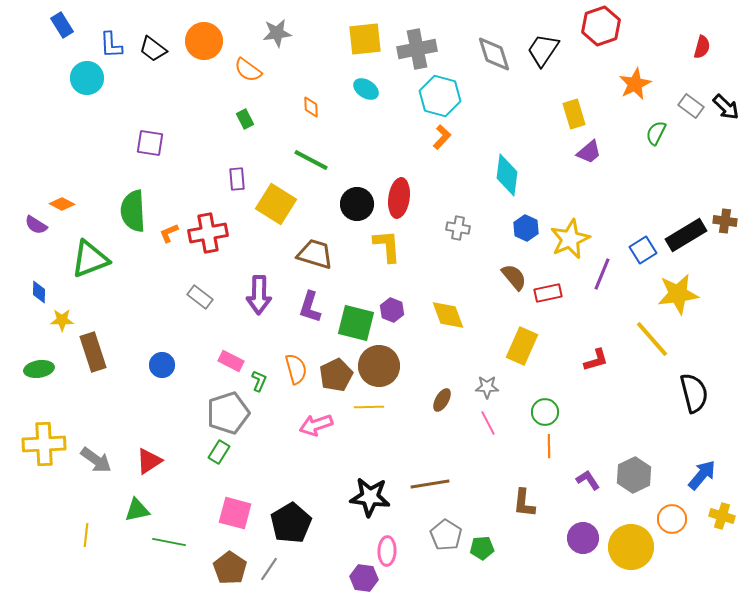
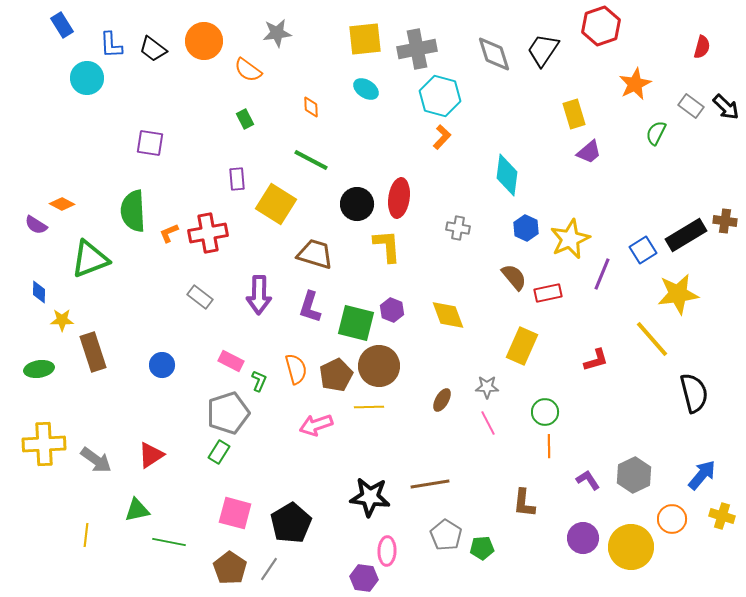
red triangle at (149, 461): moved 2 px right, 6 px up
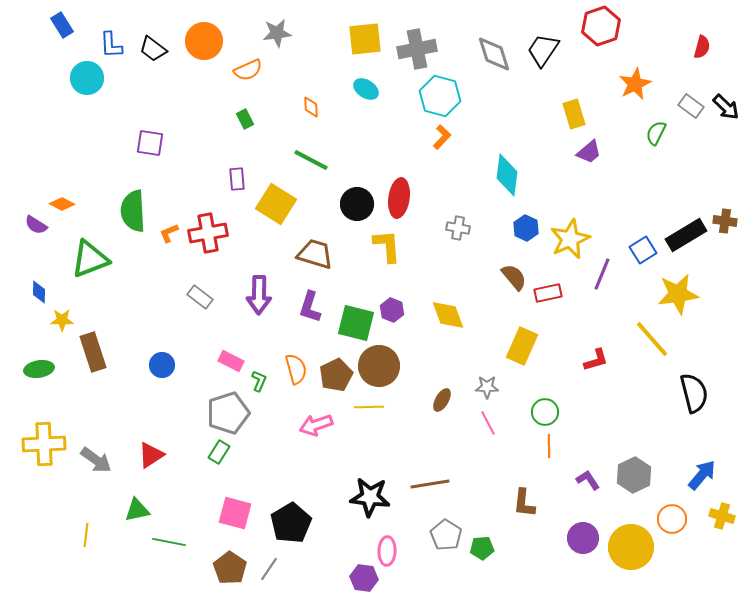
orange semicircle at (248, 70): rotated 60 degrees counterclockwise
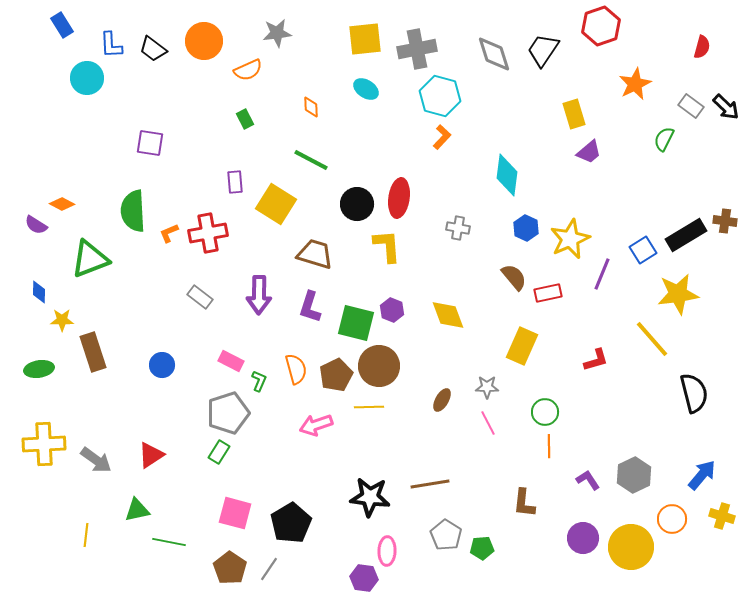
green semicircle at (656, 133): moved 8 px right, 6 px down
purple rectangle at (237, 179): moved 2 px left, 3 px down
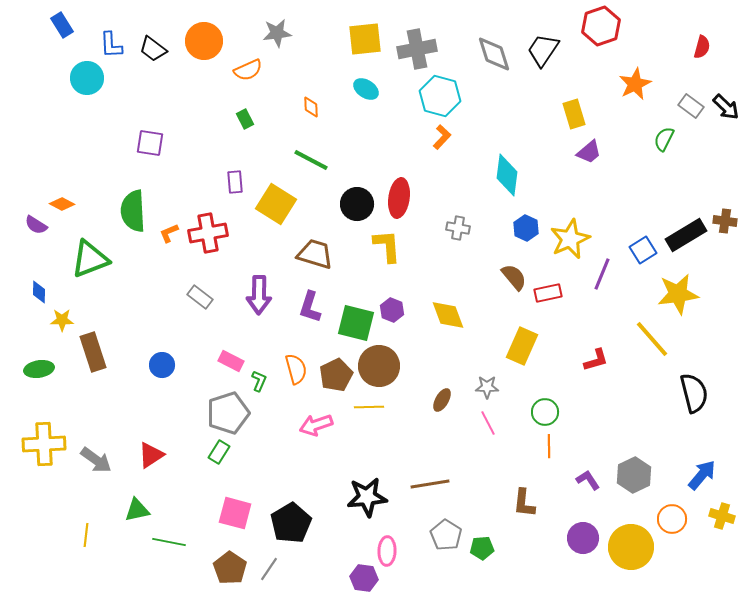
black star at (370, 497): moved 3 px left; rotated 12 degrees counterclockwise
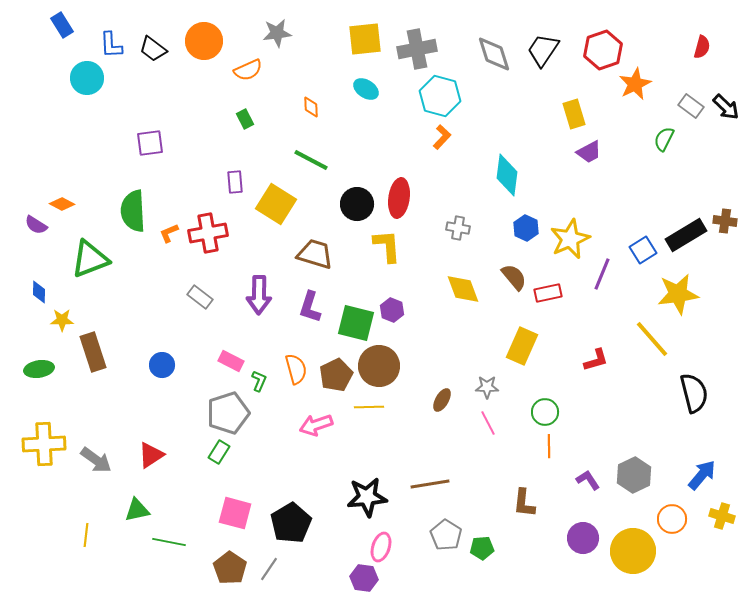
red hexagon at (601, 26): moved 2 px right, 24 px down
purple square at (150, 143): rotated 16 degrees counterclockwise
purple trapezoid at (589, 152): rotated 12 degrees clockwise
yellow diamond at (448, 315): moved 15 px right, 26 px up
yellow circle at (631, 547): moved 2 px right, 4 px down
pink ellipse at (387, 551): moved 6 px left, 4 px up; rotated 16 degrees clockwise
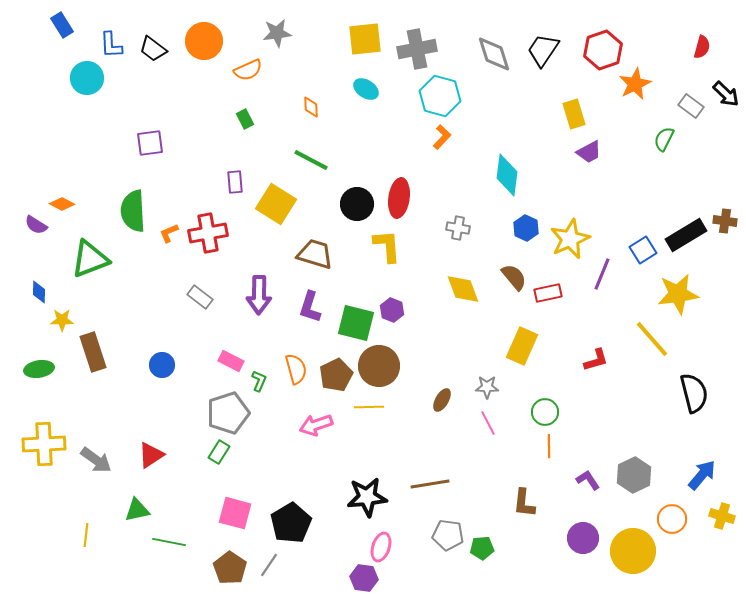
black arrow at (726, 107): moved 13 px up
gray pentagon at (446, 535): moved 2 px right; rotated 24 degrees counterclockwise
gray line at (269, 569): moved 4 px up
